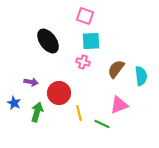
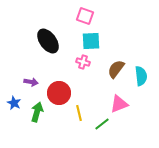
pink triangle: moved 1 px up
green line: rotated 63 degrees counterclockwise
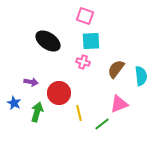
black ellipse: rotated 20 degrees counterclockwise
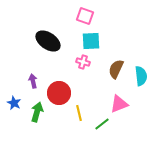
brown semicircle: rotated 12 degrees counterclockwise
purple arrow: moved 2 px right, 1 px up; rotated 112 degrees counterclockwise
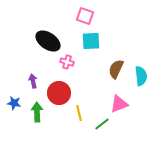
pink cross: moved 16 px left
blue star: rotated 16 degrees counterclockwise
green arrow: rotated 18 degrees counterclockwise
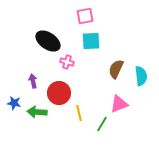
pink square: rotated 30 degrees counterclockwise
green arrow: rotated 84 degrees counterclockwise
green line: rotated 21 degrees counterclockwise
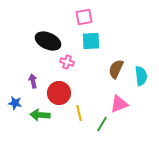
pink square: moved 1 px left, 1 px down
black ellipse: rotated 10 degrees counterclockwise
blue star: moved 1 px right
green arrow: moved 3 px right, 3 px down
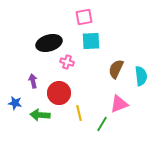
black ellipse: moved 1 px right, 2 px down; rotated 40 degrees counterclockwise
